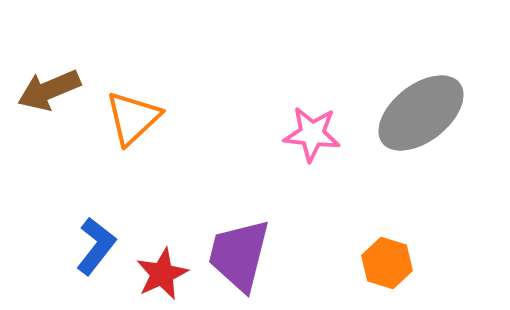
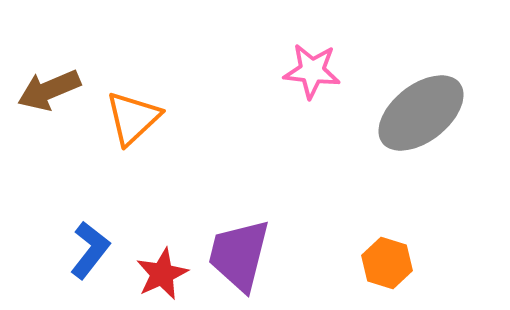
pink star: moved 63 px up
blue L-shape: moved 6 px left, 4 px down
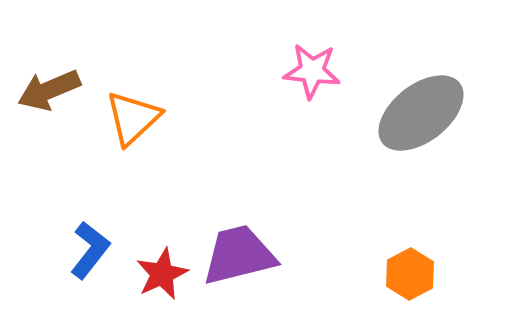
purple trapezoid: rotated 62 degrees clockwise
orange hexagon: moved 23 px right, 11 px down; rotated 15 degrees clockwise
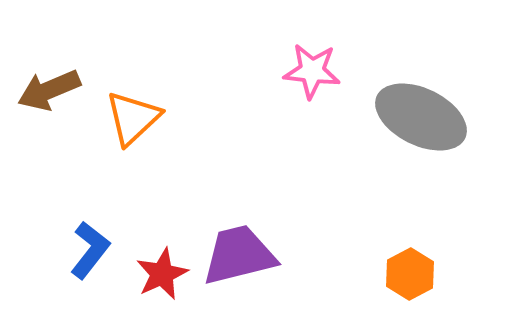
gray ellipse: moved 4 px down; rotated 64 degrees clockwise
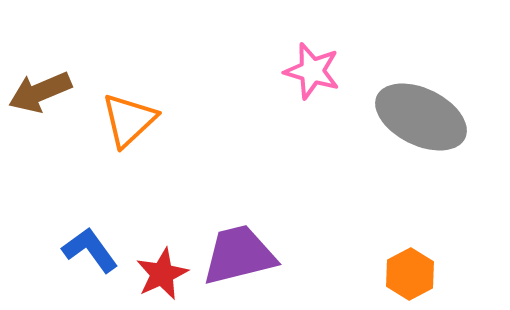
pink star: rotated 10 degrees clockwise
brown arrow: moved 9 px left, 2 px down
orange triangle: moved 4 px left, 2 px down
blue L-shape: rotated 74 degrees counterclockwise
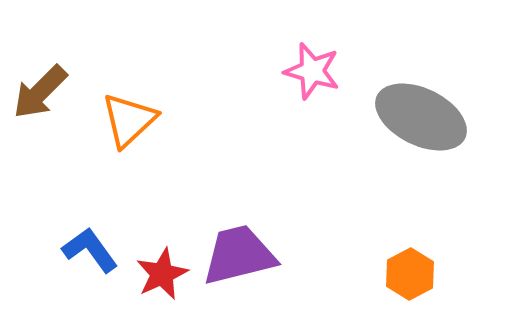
brown arrow: rotated 22 degrees counterclockwise
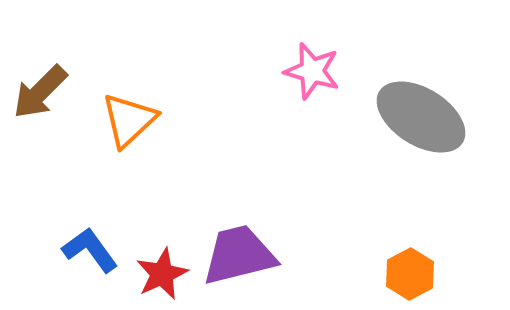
gray ellipse: rotated 6 degrees clockwise
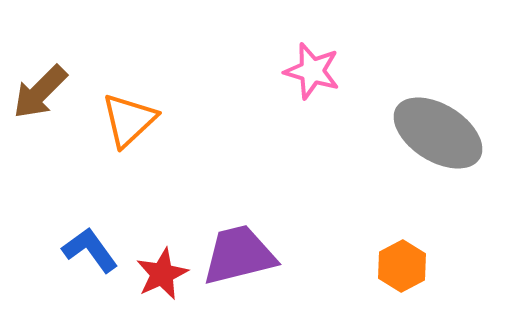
gray ellipse: moved 17 px right, 16 px down
orange hexagon: moved 8 px left, 8 px up
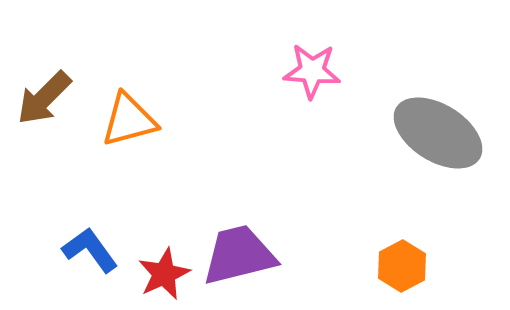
pink star: rotated 12 degrees counterclockwise
brown arrow: moved 4 px right, 6 px down
orange triangle: rotated 28 degrees clockwise
red star: moved 2 px right
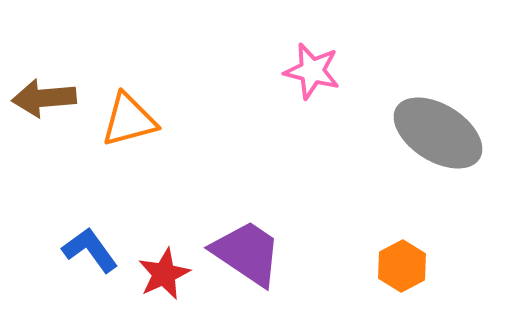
pink star: rotated 10 degrees clockwise
brown arrow: rotated 40 degrees clockwise
purple trapezoid: moved 8 px right, 2 px up; rotated 48 degrees clockwise
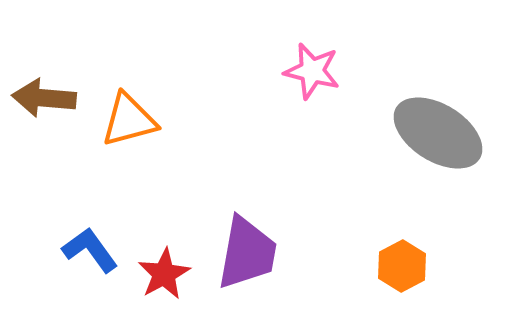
brown arrow: rotated 10 degrees clockwise
purple trapezoid: rotated 66 degrees clockwise
red star: rotated 4 degrees counterclockwise
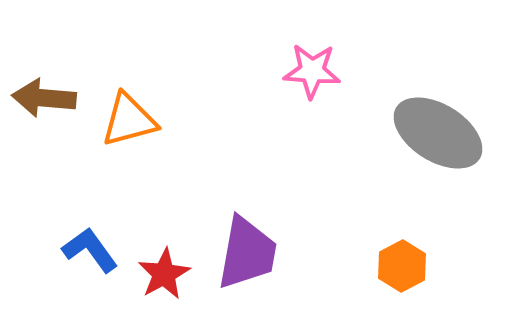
pink star: rotated 10 degrees counterclockwise
